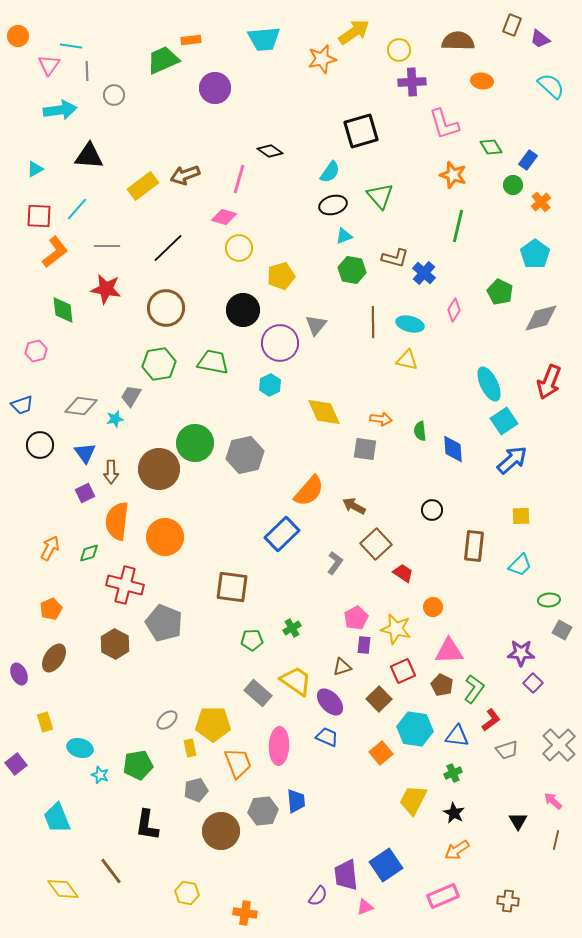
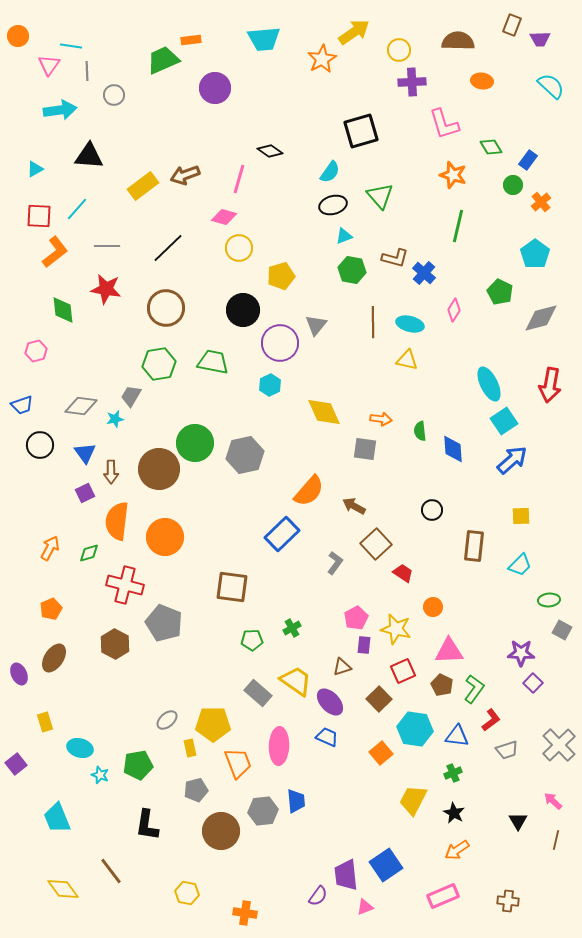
purple trapezoid at (540, 39): rotated 40 degrees counterclockwise
orange star at (322, 59): rotated 16 degrees counterclockwise
red arrow at (549, 382): moved 1 px right, 3 px down; rotated 12 degrees counterclockwise
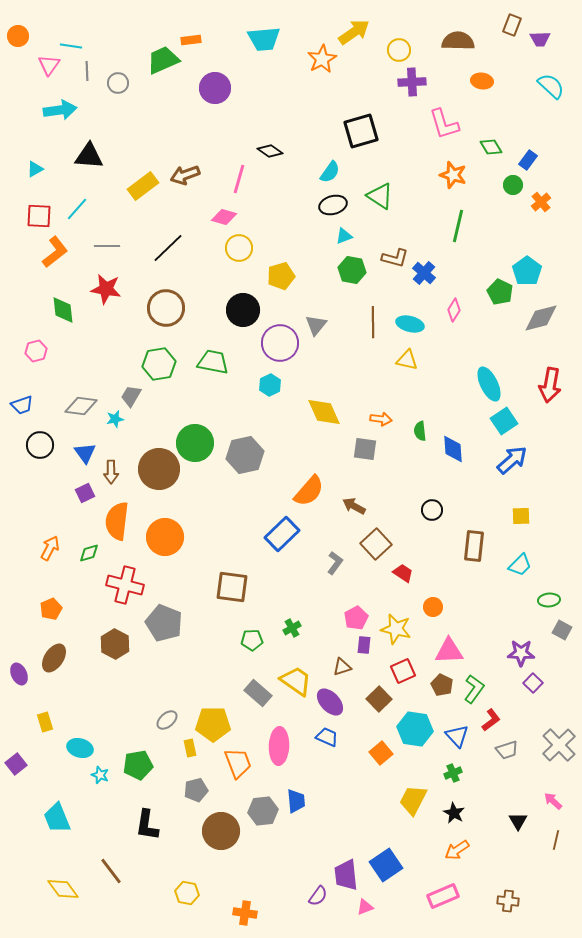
gray circle at (114, 95): moved 4 px right, 12 px up
green triangle at (380, 196): rotated 16 degrees counterclockwise
cyan pentagon at (535, 254): moved 8 px left, 17 px down
blue triangle at (457, 736): rotated 40 degrees clockwise
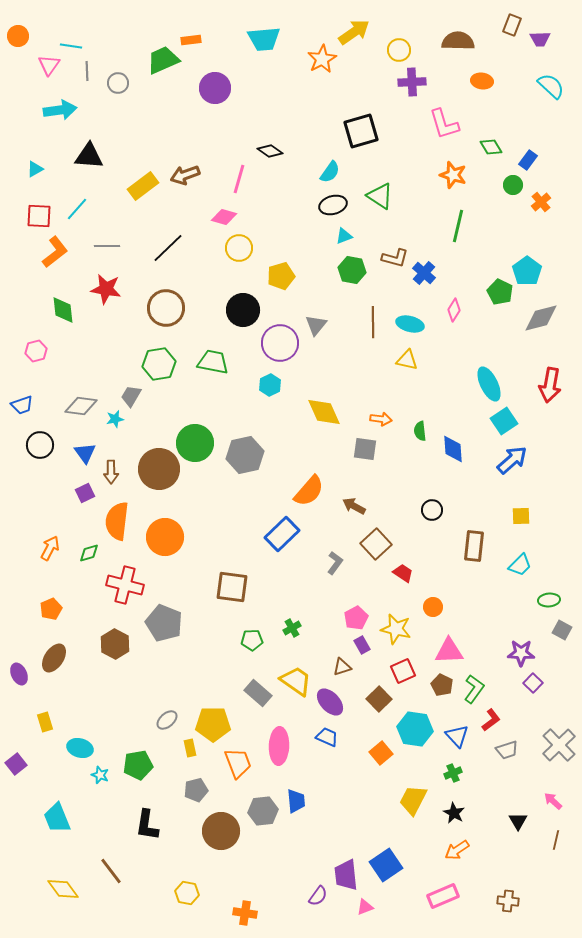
purple rectangle at (364, 645): moved 2 px left; rotated 36 degrees counterclockwise
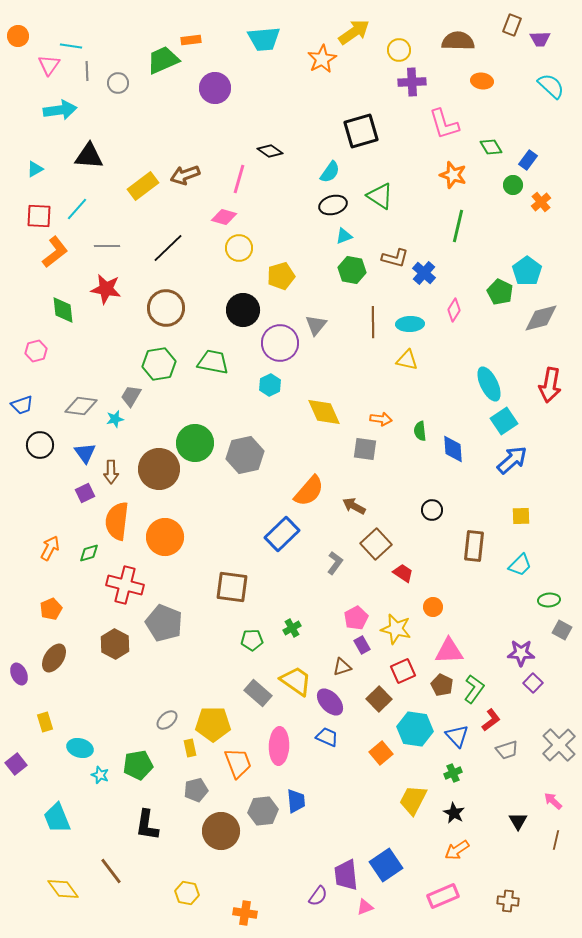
cyan ellipse at (410, 324): rotated 16 degrees counterclockwise
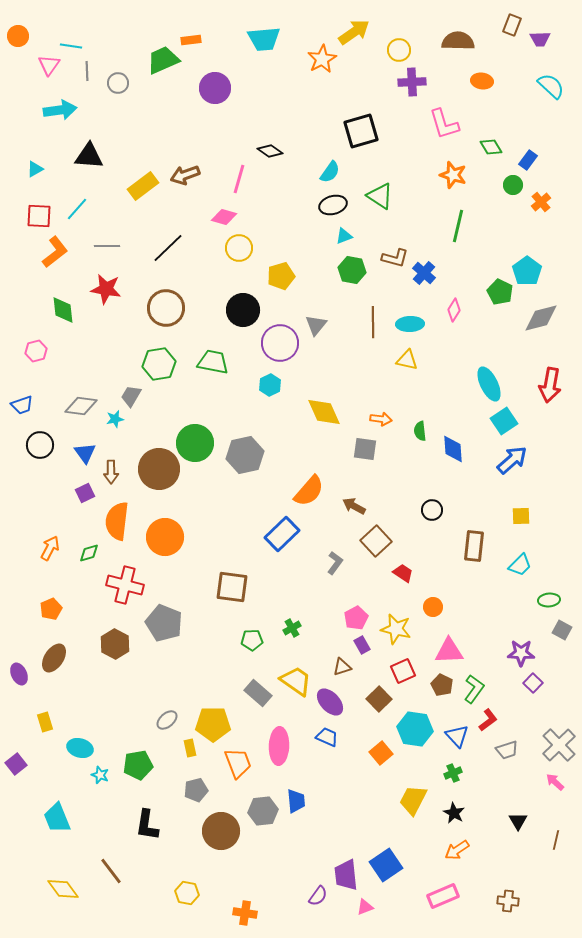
brown square at (376, 544): moved 3 px up
red L-shape at (491, 720): moved 3 px left
pink arrow at (553, 801): moved 2 px right, 19 px up
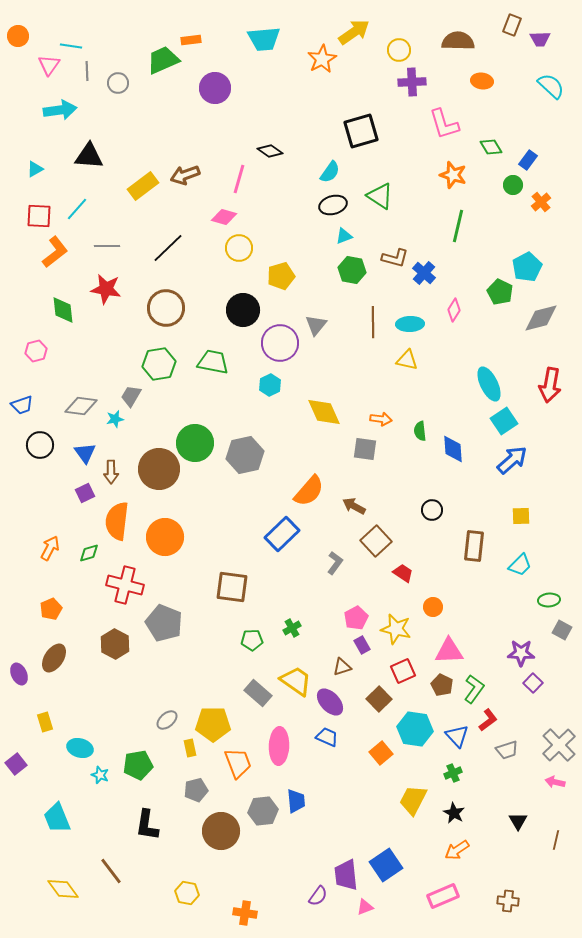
cyan pentagon at (527, 271): moved 4 px up; rotated 8 degrees clockwise
pink arrow at (555, 782): rotated 30 degrees counterclockwise
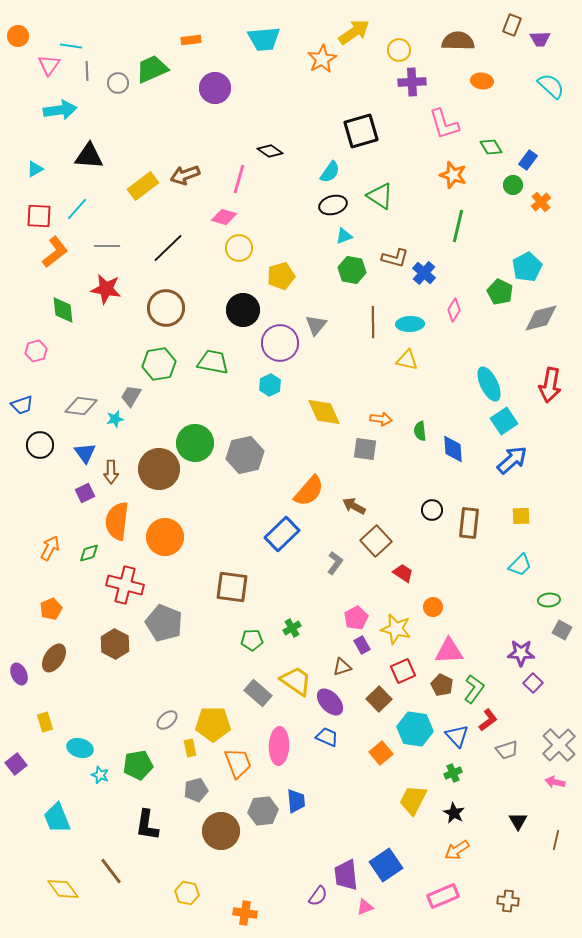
green trapezoid at (163, 60): moved 11 px left, 9 px down
brown rectangle at (474, 546): moved 5 px left, 23 px up
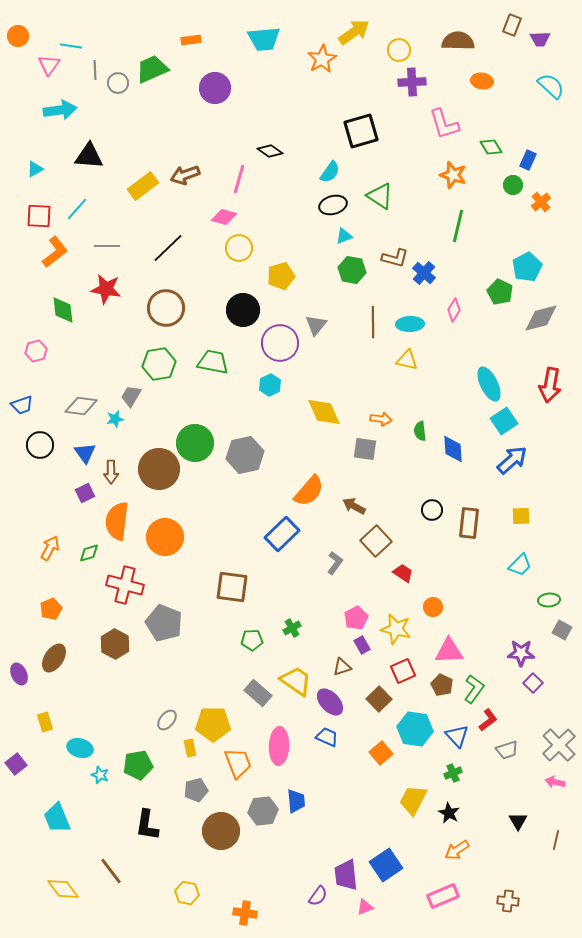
gray line at (87, 71): moved 8 px right, 1 px up
blue rectangle at (528, 160): rotated 12 degrees counterclockwise
gray ellipse at (167, 720): rotated 10 degrees counterclockwise
black star at (454, 813): moved 5 px left
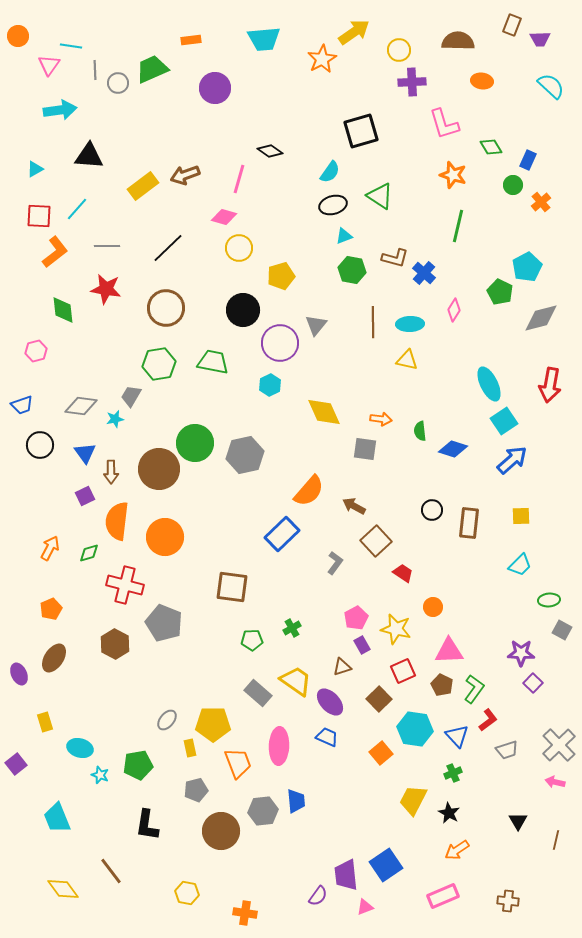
blue diamond at (453, 449): rotated 68 degrees counterclockwise
purple square at (85, 493): moved 3 px down
